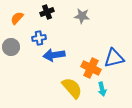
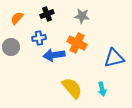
black cross: moved 2 px down
orange cross: moved 14 px left, 25 px up
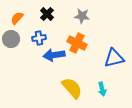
black cross: rotated 24 degrees counterclockwise
gray circle: moved 8 px up
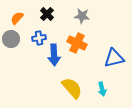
blue arrow: rotated 85 degrees counterclockwise
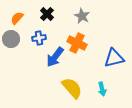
gray star: rotated 21 degrees clockwise
blue arrow: moved 1 px right, 2 px down; rotated 40 degrees clockwise
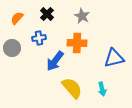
gray circle: moved 1 px right, 9 px down
orange cross: rotated 24 degrees counterclockwise
blue arrow: moved 4 px down
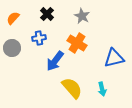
orange semicircle: moved 4 px left
orange cross: rotated 30 degrees clockwise
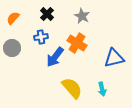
blue cross: moved 2 px right, 1 px up
blue arrow: moved 4 px up
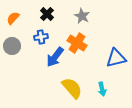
gray circle: moved 2 px up
blue triangle: moved 2 px right
